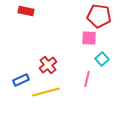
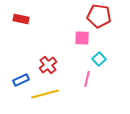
red rectangle: moved 5 px left, 8 px down
pink square: moved 7 px left
cyan square: moved 3 px left
yellow line: moved 1 px left, 2 px down
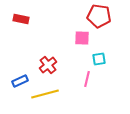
cyan square: rotated 32 degrees clockwise
blue rectangle: moved 1 px left, 1 px down
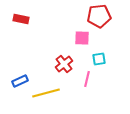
red pentagon: rotated 15 degrees counterclockwise
red cross: moved 16 px right, 1 px up
yellow line: moved 1 px right, 1 px up
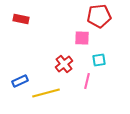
cyan square: moved 1 px down
pink line: moved 2 px down
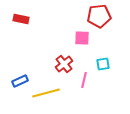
cyan square: moved 4 px right, 4 px down
pink line: moved 3 px left, 1 px up
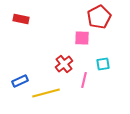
red pentagon: moved 1 px down; rotated 20 degrees counterclockwise
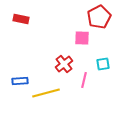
blue rectangle: rotated 21 degrees clockwise
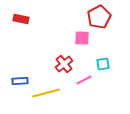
pink line: rotated 49 degrees clockwise
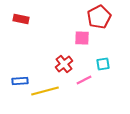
yellow line: moved 1 px left, 2 px up
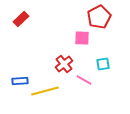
red rectangle: rotated 56 degrees counterclockwise
pink line: rotated 56 degrees clockwise
